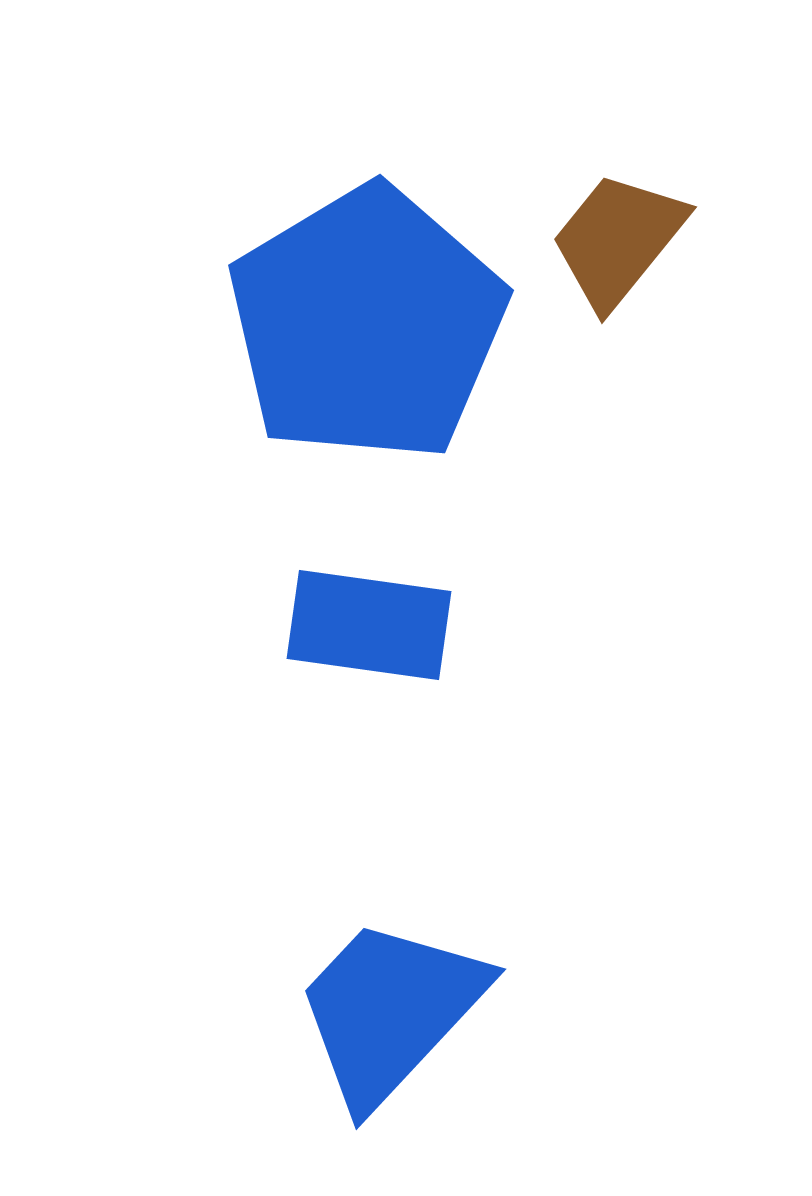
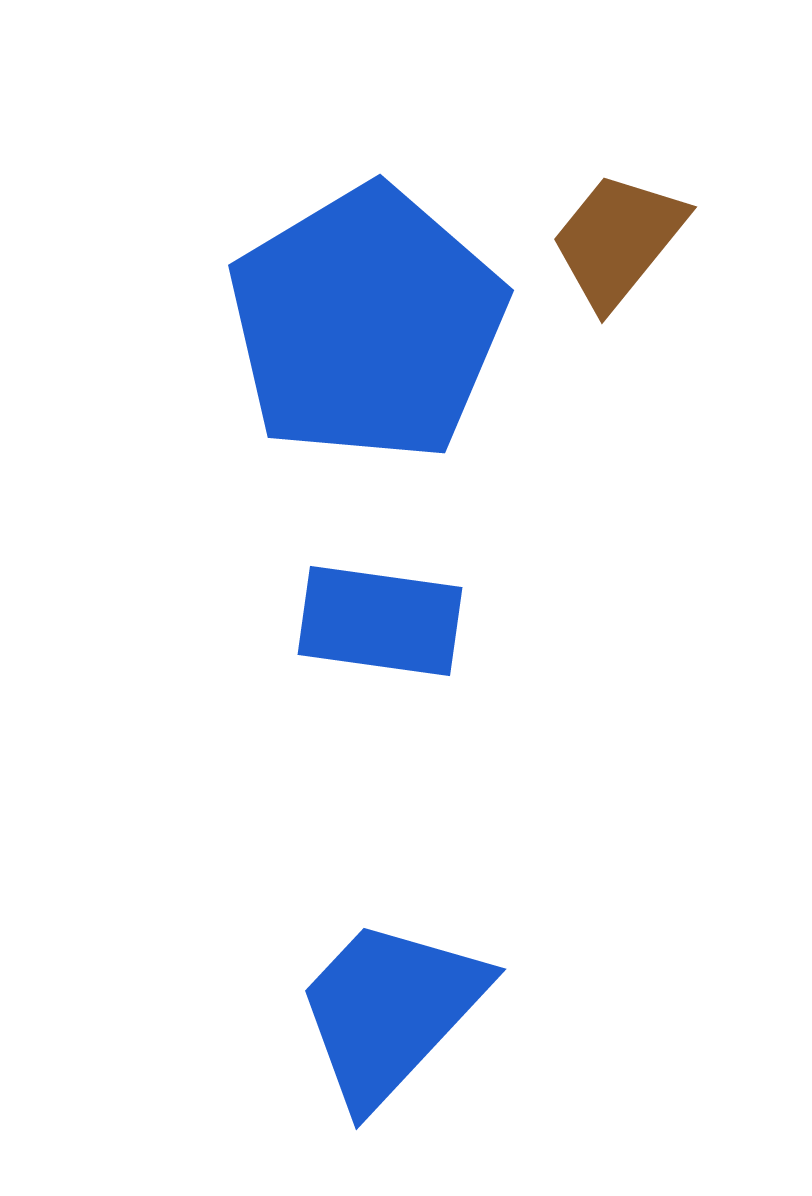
blue rectangle: moved 11 px right, 4 px up
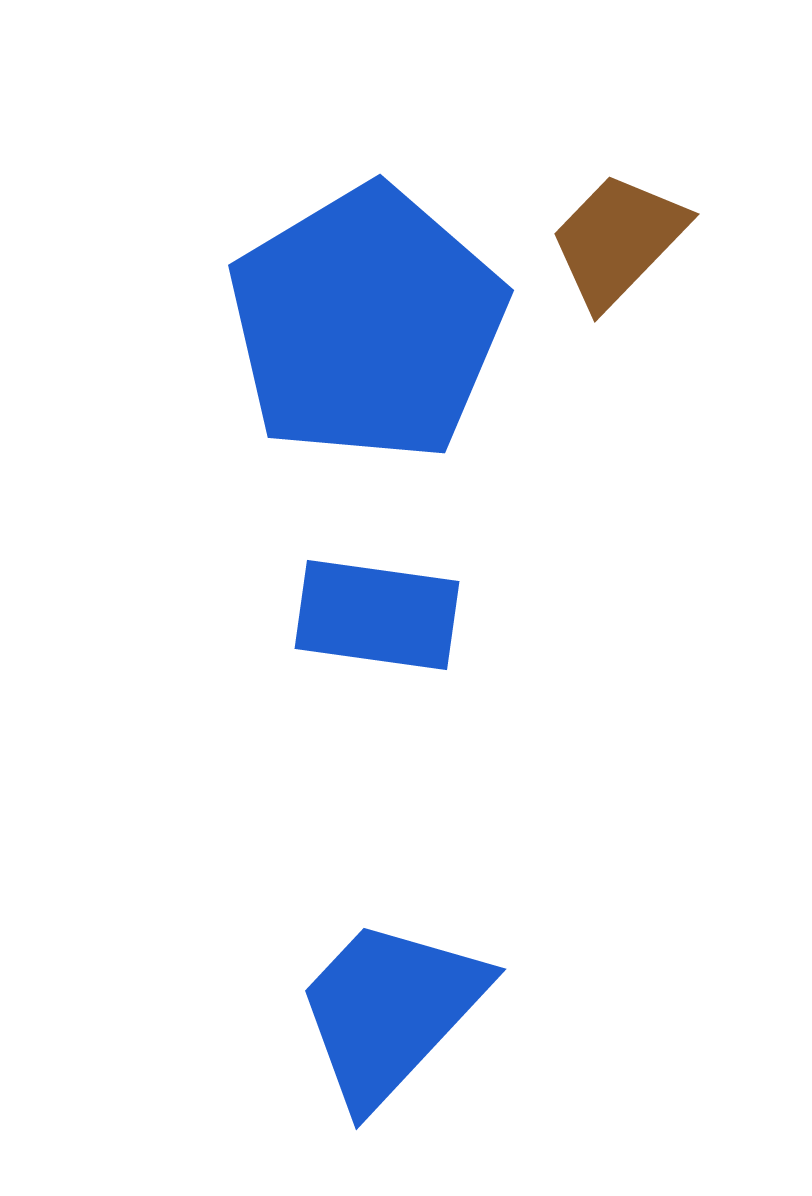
brown trapezoid: rotated 5 degrees clockwise
blue rectangle: moved 3 px left, 6 px up
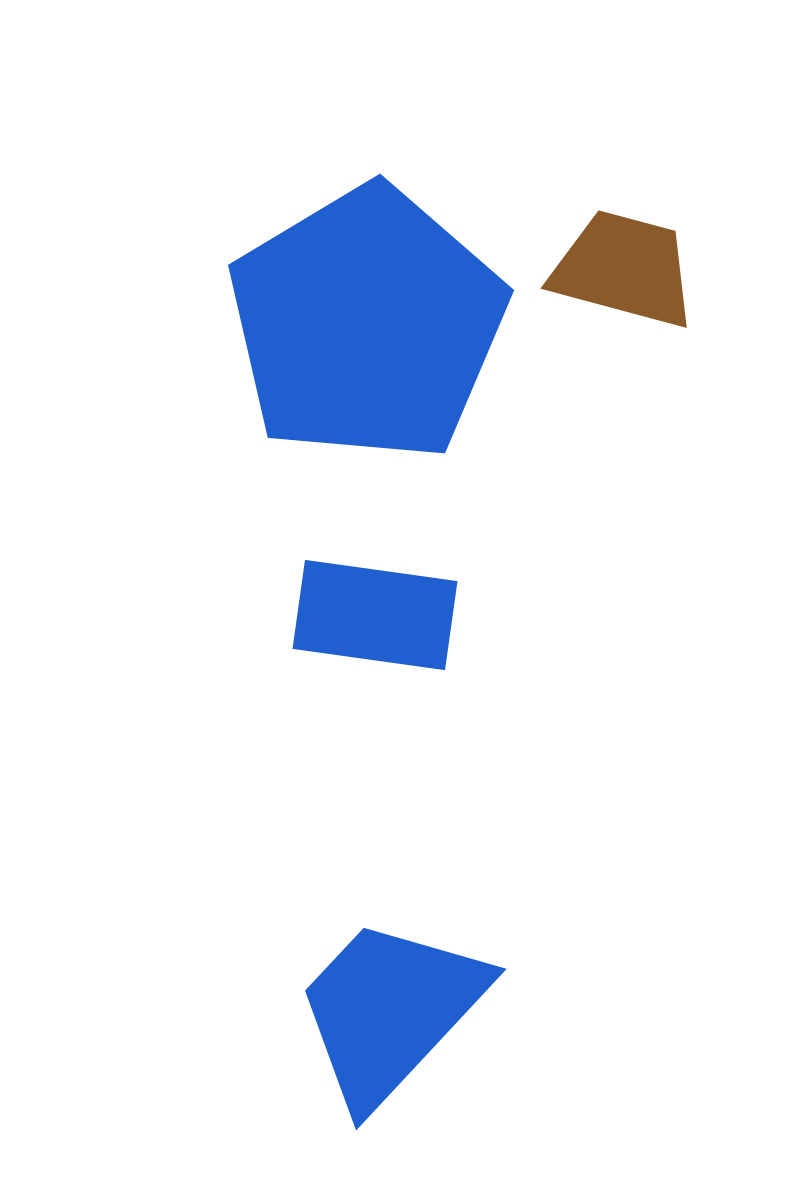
brown trapezoid: moved 6 px right, 29 px down; rotated 61 degrees clockwise
blue rectangle: moved 2 px left
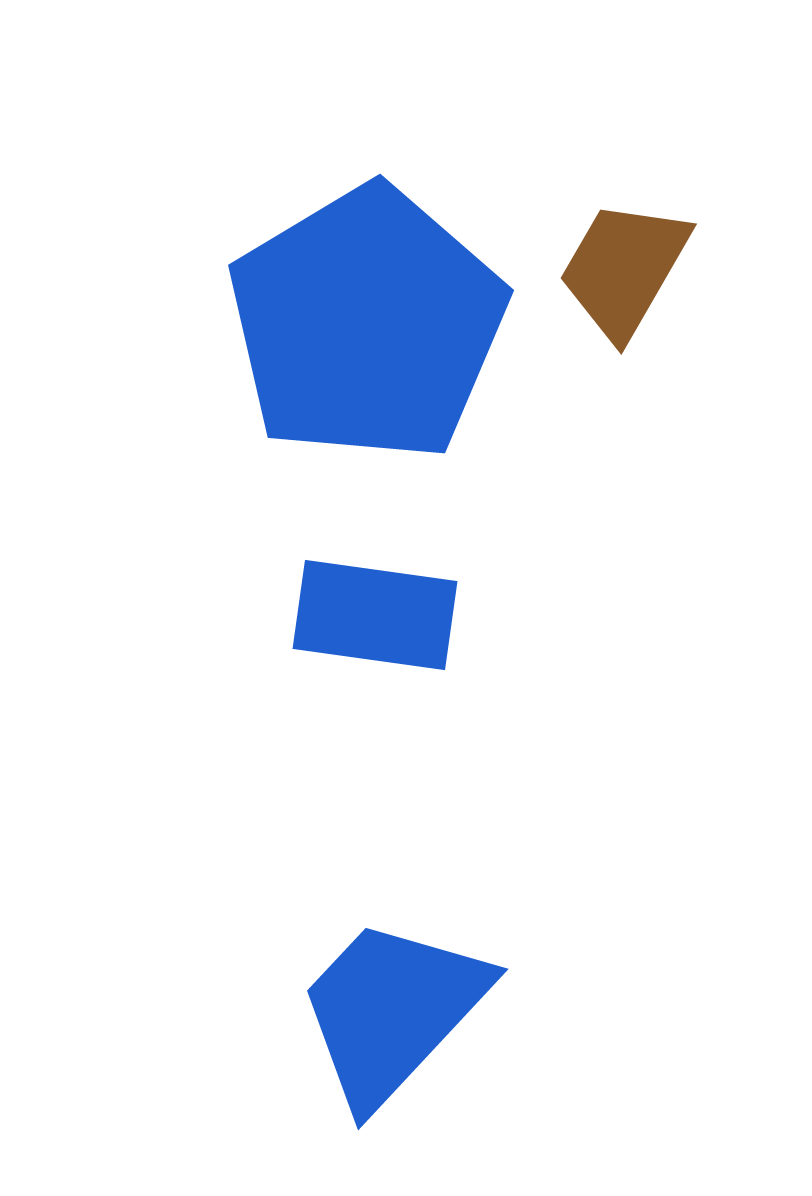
brown trapezoid: rotated 75 degrees counterclockwise
blue trapezoid: moved 2 px right
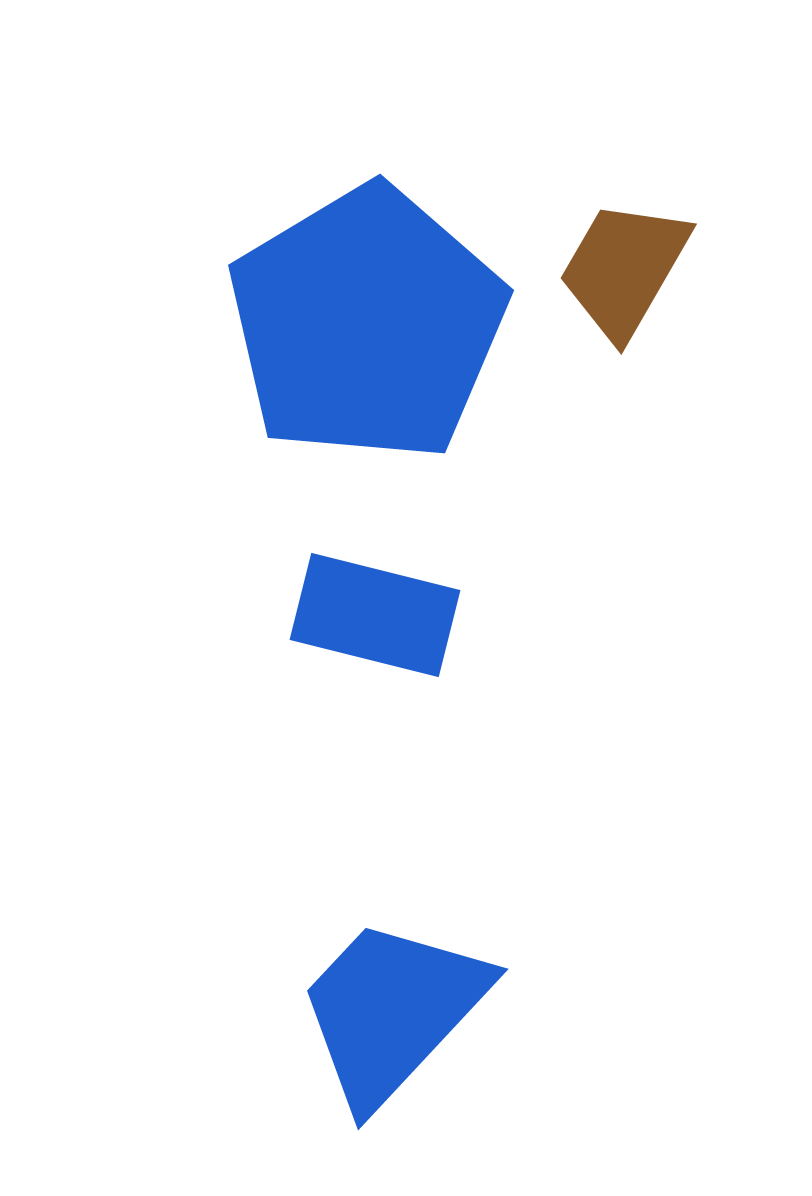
blue rectangle: rotated 6 degrees clockwise
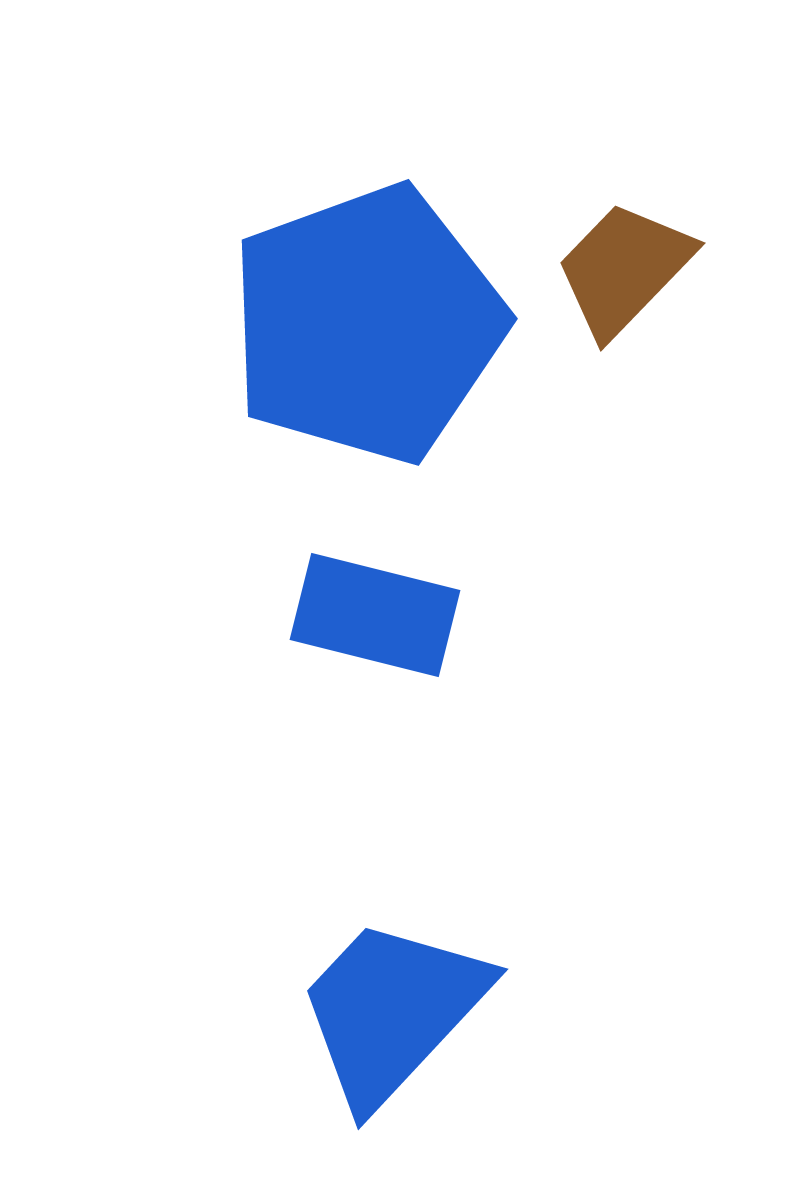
brown trapezoid: rotated 14 degrees clockwise
blue pentagon: rotated 11 degrees clockwise
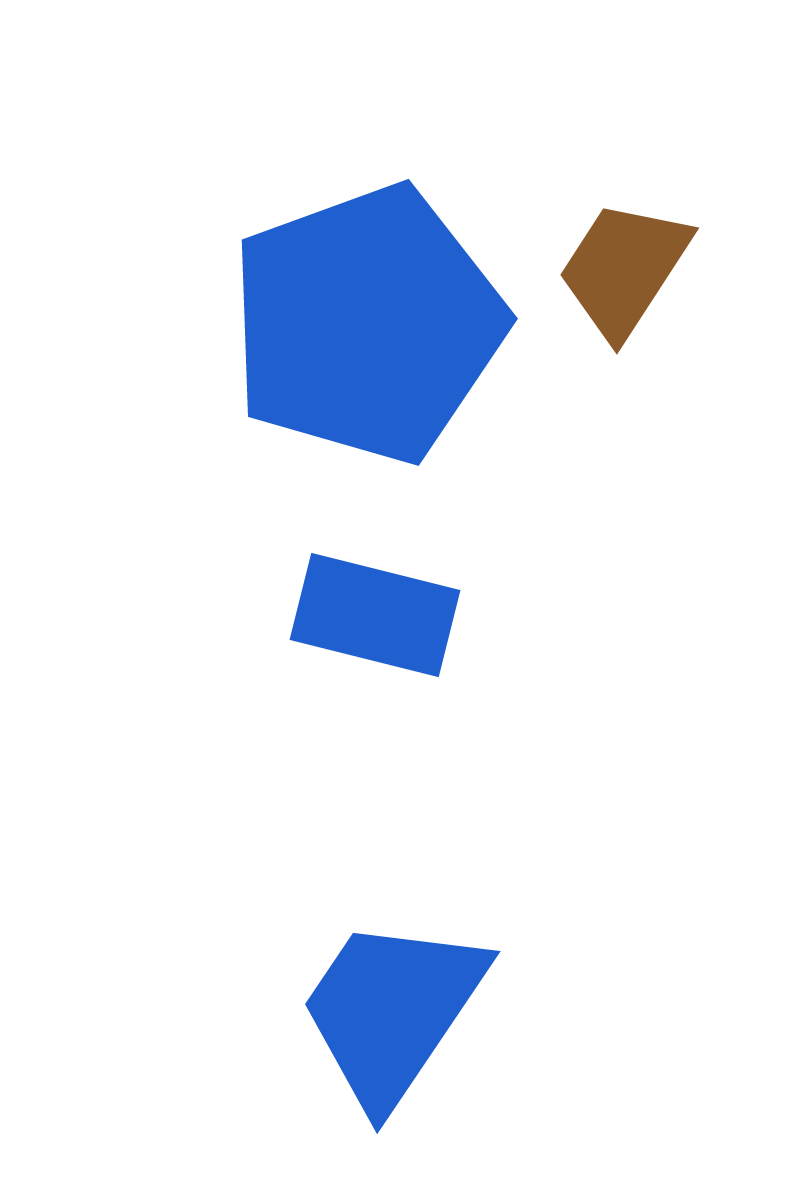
brown trapezoid: rotated 11 degrees counterclockwise
blue trapezoid: rotated 9 degrees counterclockwise
